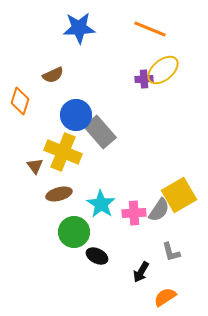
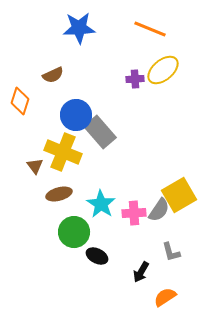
purple cross: moved 9 px left
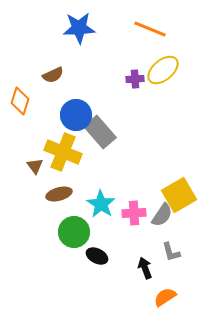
gray semicircle: moved 3 px right, 5 px down
black arrow: moved 4 px right, 4 px up; rotated 130 degrees clockwise
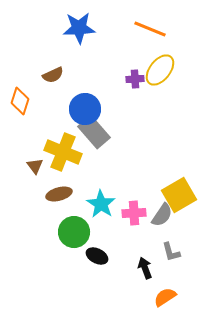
yellow ellipse: moved 3 px left; rotated 12 degrees counterclockwise
blue circle: moved 9 px right, 6 px up
gray rectangle: moved 6 px left
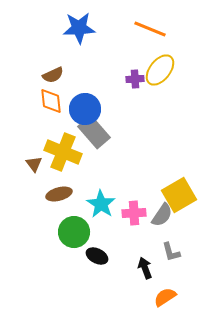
orange diamond: moved 31 px right; rotated 24 degrees counterclockwise
brown triangle: moved 1 px left, 2 px up
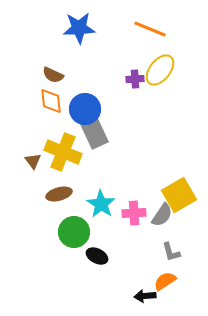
brown semicircle: rotated 50 degrees clockwise
gray rectangle: rotated 16 degrees clockwise
brown triangle: moved 1 px left, 3 px up
black arrow: moved 28 px down; rotated 75 degrees counterclockwise
orange semicircle: moved 16 px up
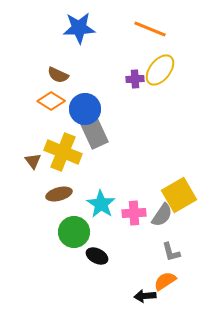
brown semicircle: moved 5 px right
orange diamond: rotated 52 degrees counterclockwise
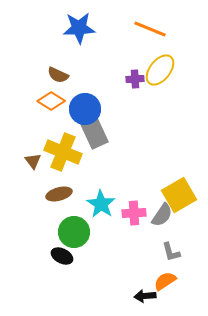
black ellipse: moved 35 px left
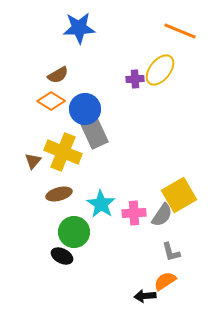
orange line: moved 30 px right, 2 px down
brown semicircle: rotated 55 degrees counterclockwise
brown triangle: rotated 18 degrees clockwise
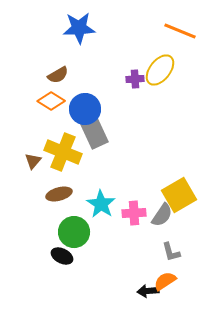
black arrow: moved 3 px right, 5 px up
